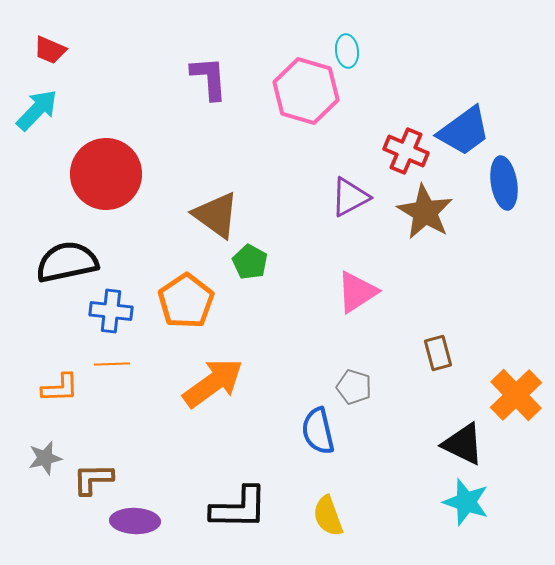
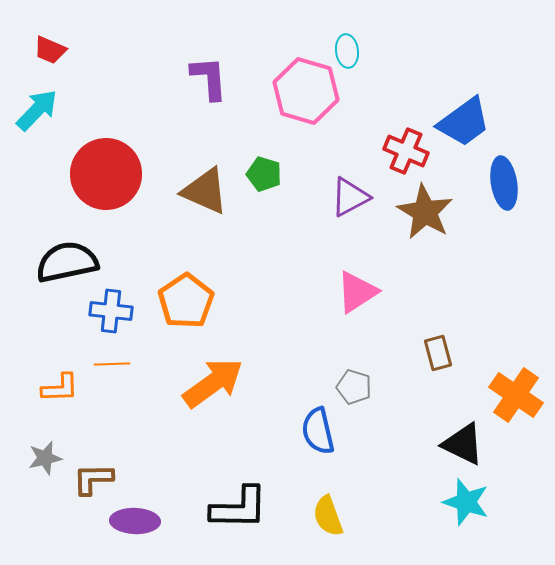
blue trapezoid: moved 9 px up
brown triangle: moved 11 px left, 24 px up; rotated 12 degrees counterclockwise
green pentagon: moved 14 px right, 88 px up; rotated 12 degrees counterclockwise
orange cross: rotated 12 degrees counterclockwise
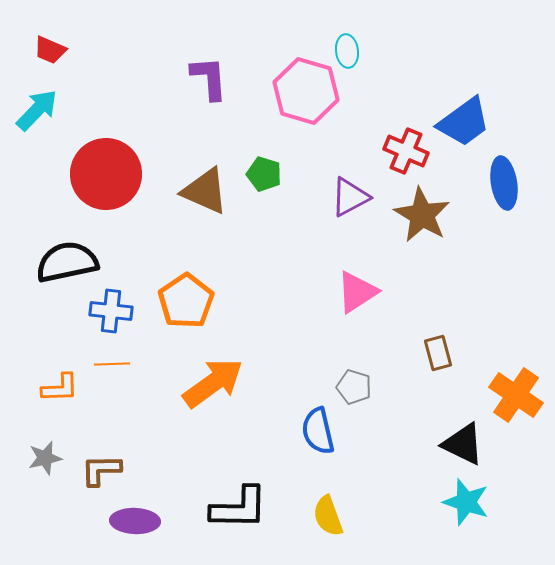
brown star: moved 3 px left, 3 px down
brown L-shape: moved 8 px right, 9 px up
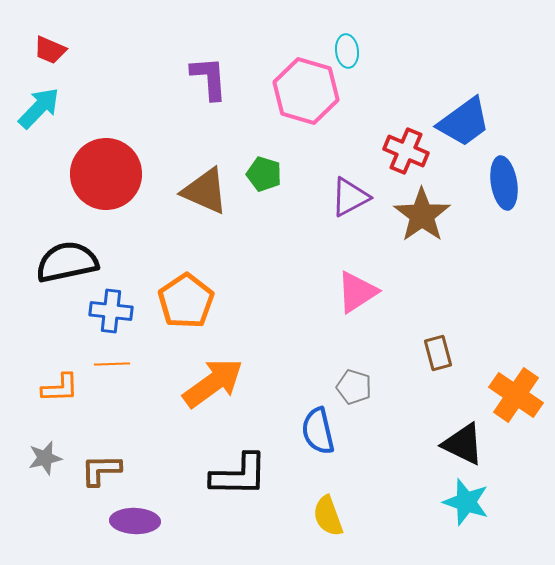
cyan arrow: moved 2 px right, 2 px up
brown star: rotated 6 degrees clockwise
black L-shape: moved 33 px up
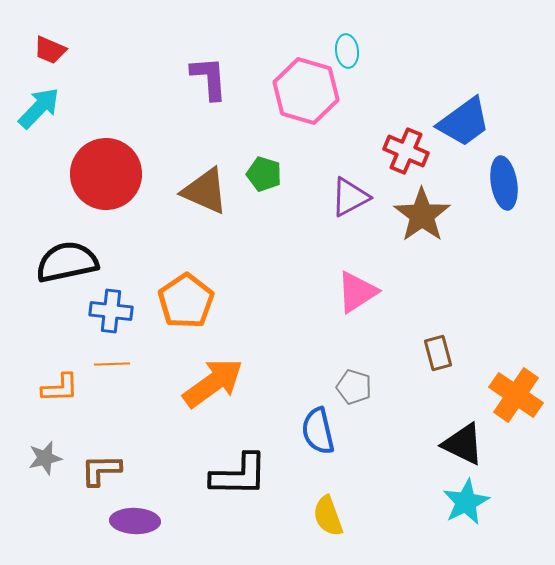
cyan star: rotated 27 degrees clockwise
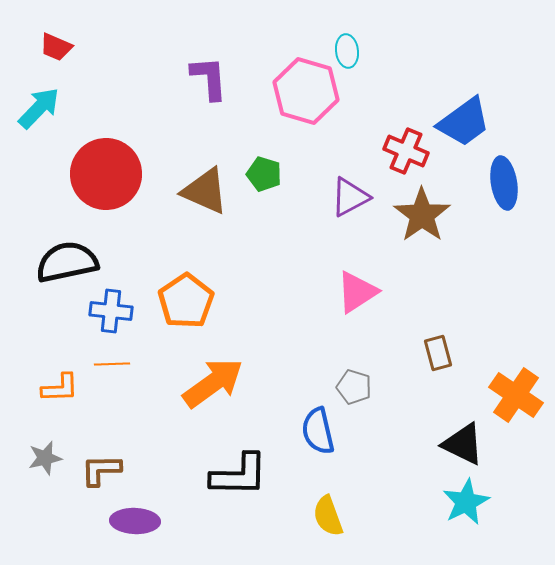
red trapezoid: moved 6 px right, 3 px up
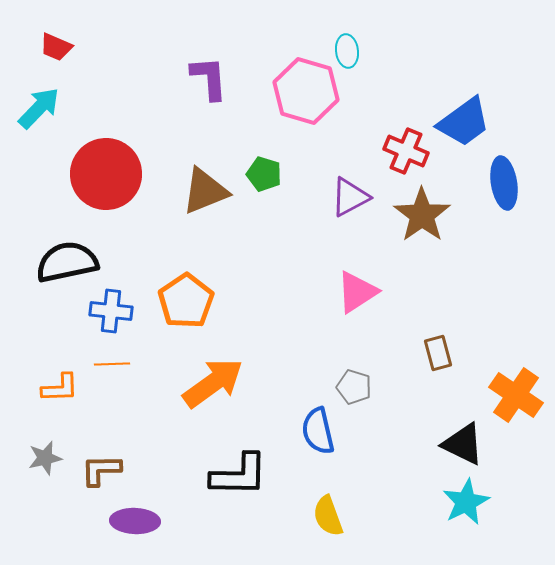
brown triangle: rotated 46 degrees counterclockwise
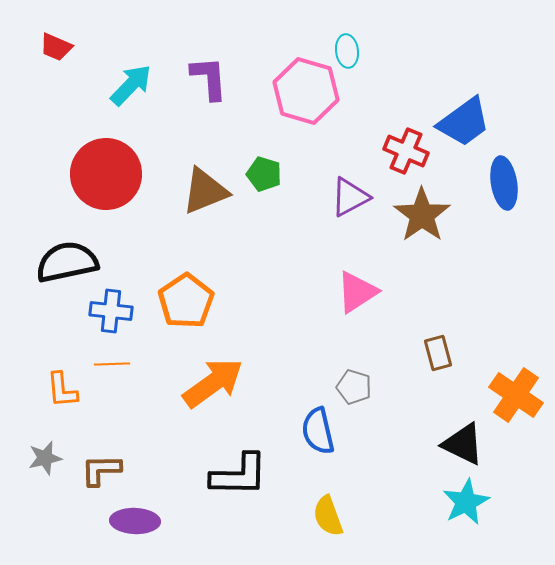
cyan arrow: moved 92 px right, 23 px up
orange L-shape: moved 2 px right, 2 px down; rotated 87 degrees clockwise
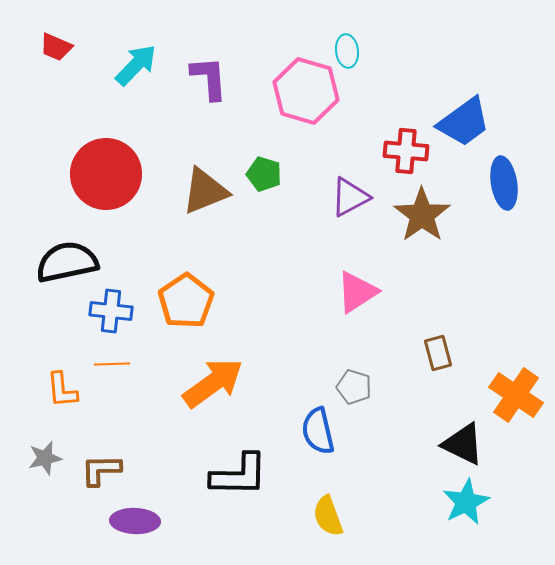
cyan arrow: moved 5 px right, 20 px up
red cross: rotated 18 degrees counterclockwise
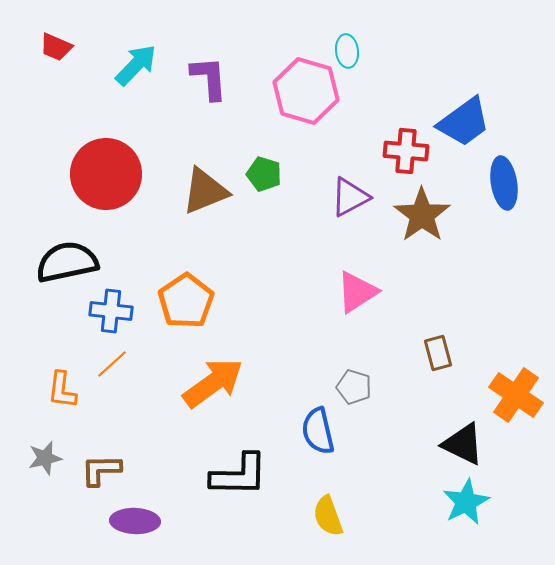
orange line: rotated 40 degrees counterclockwise
orange L-shape: rotated 12 degrees clockwise
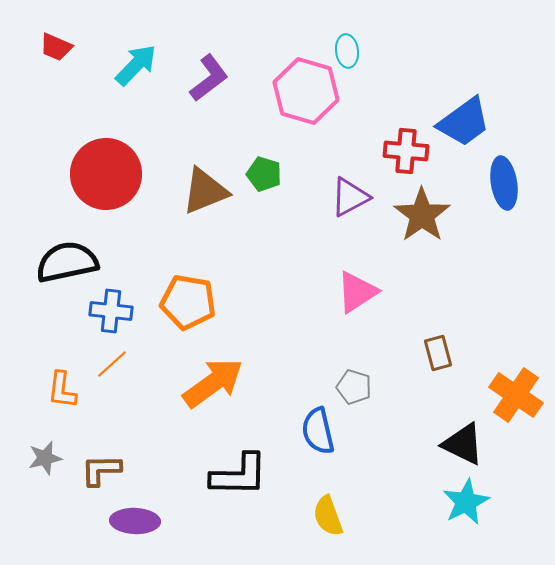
purple L-shape: rotated 57 degrees clockwise
orange pentagon: moved 2 px right, 1 px down; rotated 28 degrees counterclockwise
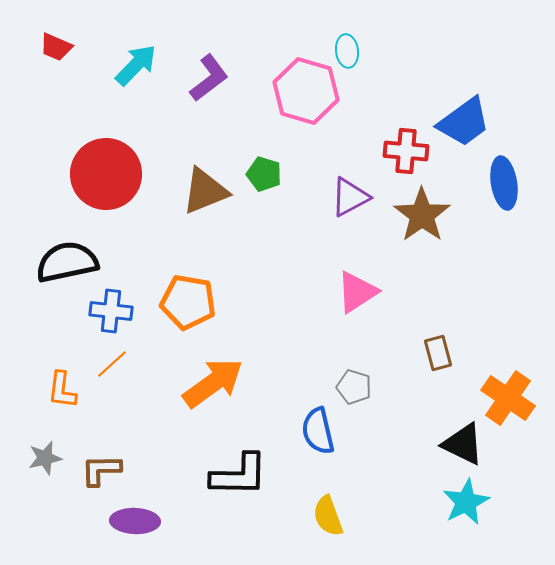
orange cross: moved 8 px left, 3 px down
